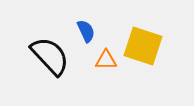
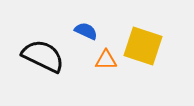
blue semicircle: rotated 40 degrees counterclockwise
black semicircle: moved 7 px left; rotated 21 degrees counterclockwise
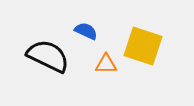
black semicircle: moved 5 px right
orange triangle: moved 4 px down
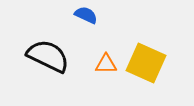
blue semicircle: moved 16 px up
yellow square: moved 3 px right, 17 px down; rotated 6 degrees clockwise
